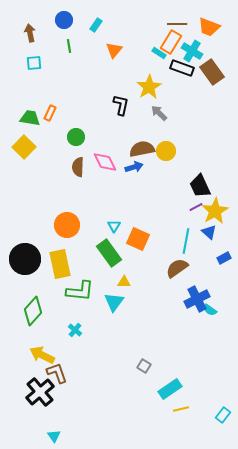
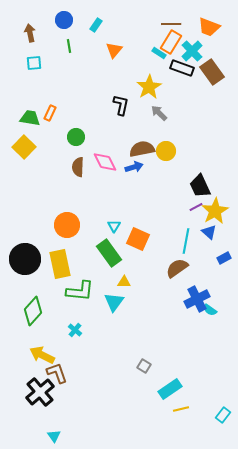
brown line at (177, 24): moved 6 px left
cyan cross at (192, 51): rotated 15 degrees clockwise
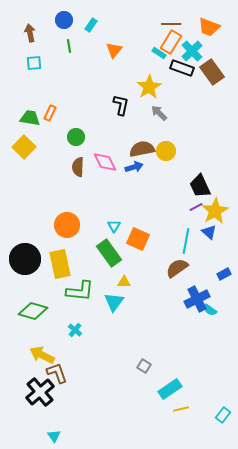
cyan rectangle at (96, 25): moved 5 px left
blue rectangle at (224, 258): moved 16 px down
green diamond at (33, 311): rotated 64 degrees clockwise
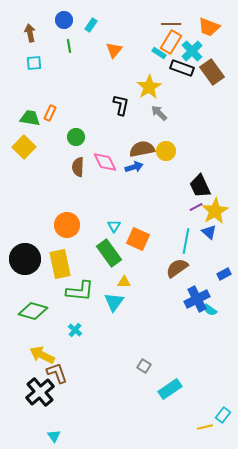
yellow line at (181, 409): moved 24 px right, 18 px down
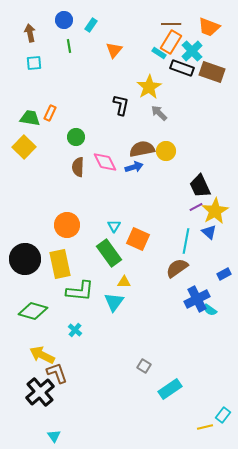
brown rectangle at (212, 72): rotated 35 degrees counterclockwise
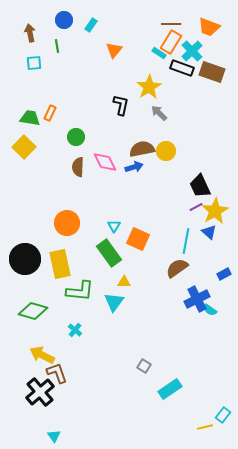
green line at (69, 46): moved 12 px left
orange circle at (67, 225): moved 2 px up
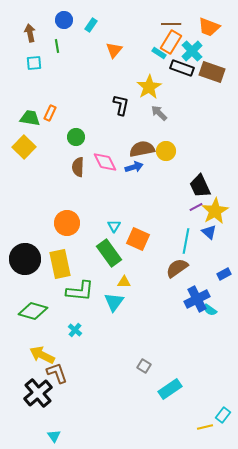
black cross at (40, 392): moved 2 px left, 1 px down
